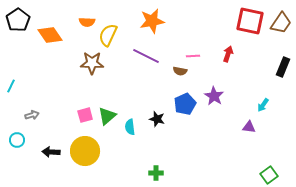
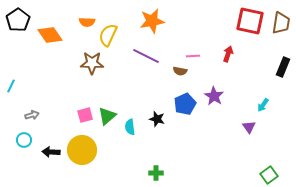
brown trapezoid: rotated 25 degrees counterclockwise
purple triangle: rotated 48 degrees clockwise
cyan circle: moved 7 px right
yellow circle: moved 3 px left, 1 px up
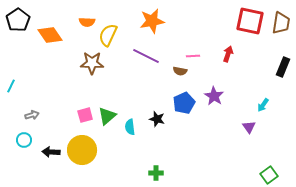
blue pentagon: moved 1 px left, 1 px up
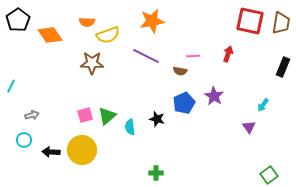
yellow semicircle: rotated 135 degrees counterclockwise
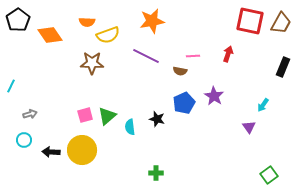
brown trapezoid: rotated 20 degrees clockwise
gray arrow: moved 2 px left, 1 px up
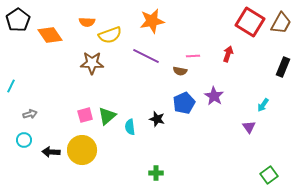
red square: moved 1 px down; rotated 20 degrees clockwise
yellow semicircle: moved 2 px right
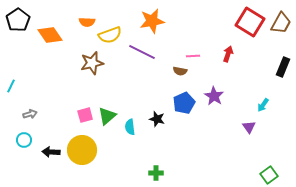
purple line: moved 4 px left, 4 px up
brown star: rotated 15 degrees counterclockwise
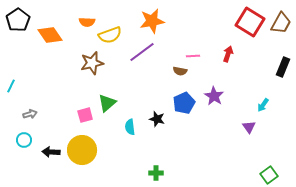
purple line: rotated 64 degrees counterclockwise
green triangle: moved 13 px up
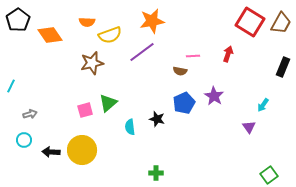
green triangle: moved 1 px right
pink square: moved 5 px up
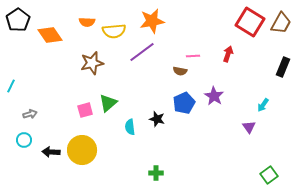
yellow semicircle: moved 4 px right, 4 px up; rotated 15 degrees clockwise
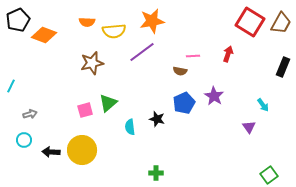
black pentagon: rotated 10 degrees clockwise
orange diamond: moved 6 px left; rotated 35 degrees counterclockwise
cyan arrow: rotated 72 degrees counterclockwise
